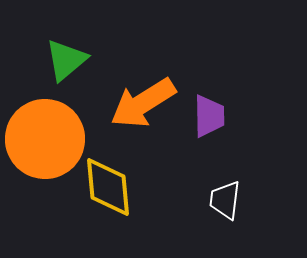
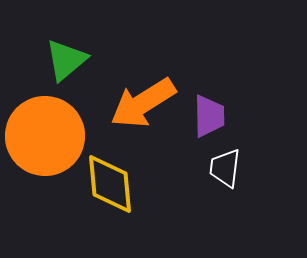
orange circle: moved 3 px up
yellow diamond: moved 2 px right, 3 px up
white trapezoid: moved 32 px up
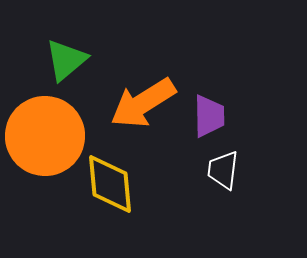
white trapezoid: moved 2 px left, 2 px down
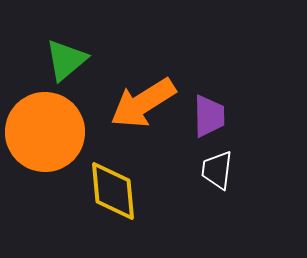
orange circle: moved 4 px up
white trapezoid: moved 6 px left
yellow diamond: moved 3 px right, 7 px down
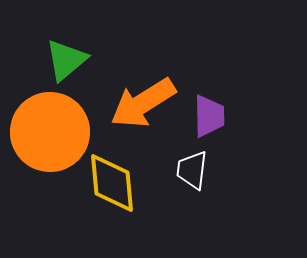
orange circle: moved 5 px right
white trapezoid: moved 25 px left
yellow diamond: moved 1 px left, 8 px up
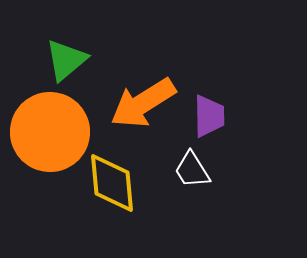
white trapezoid: rotated 39 degrees counterclockwise
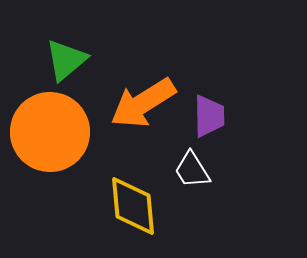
yellow diamond: moved 21 px right, 23 px down
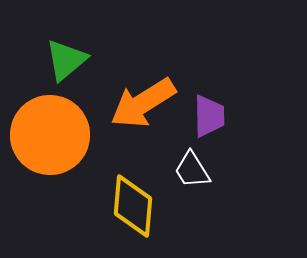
orange circle: moved 3 px down
yellow diamond: rotated 10 degrees clockwise
